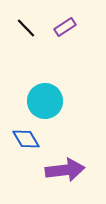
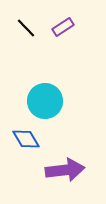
purple rectangle: moved 2 px left
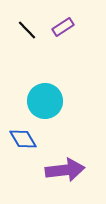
black line: moved 1 px right, 2 px down
blue diamond: moved 3 px left
